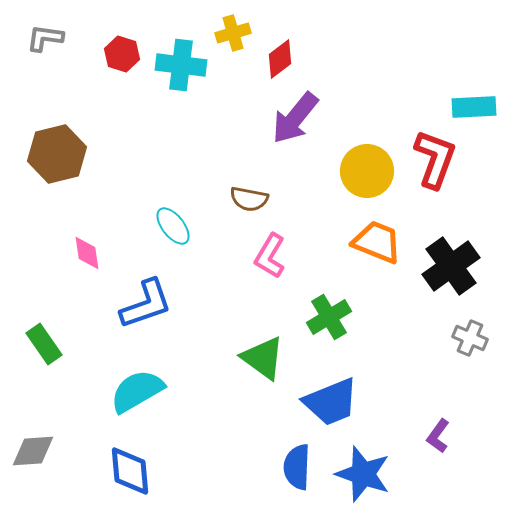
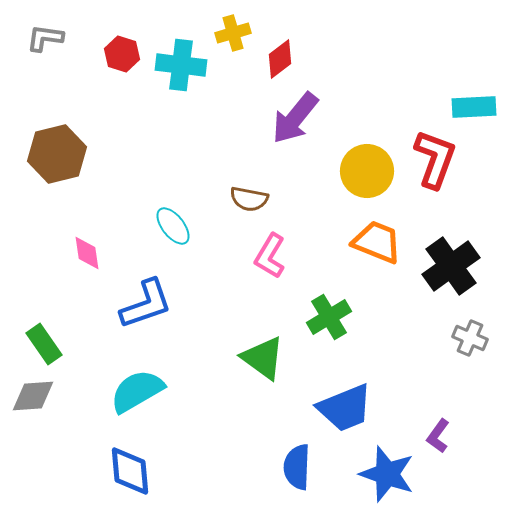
blue trapezoid: moved 14 px right, 6 px down
gray diamond: moved 55 px up
blue star: moved 24 px right
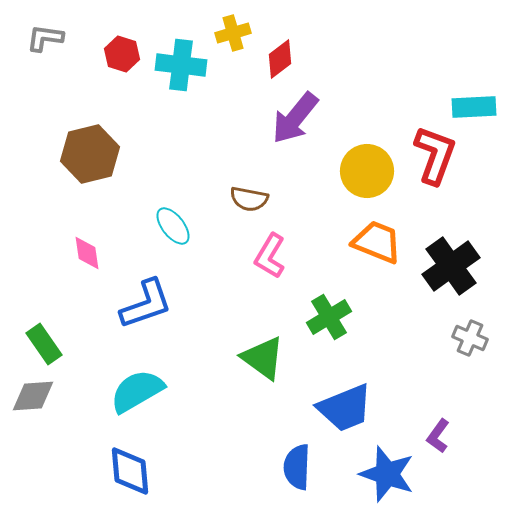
brown hexagon: moved 33 px right
red L-shape: moved 4 px up
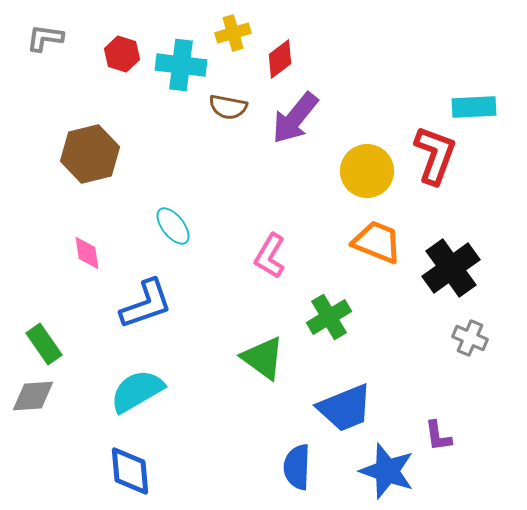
brown semicircle: moved 21 px left, 92 px up
black cross: moved 2 px down
purple L-shape: rotated 44 degrees counterclockwise
blue star: moved 3 px up
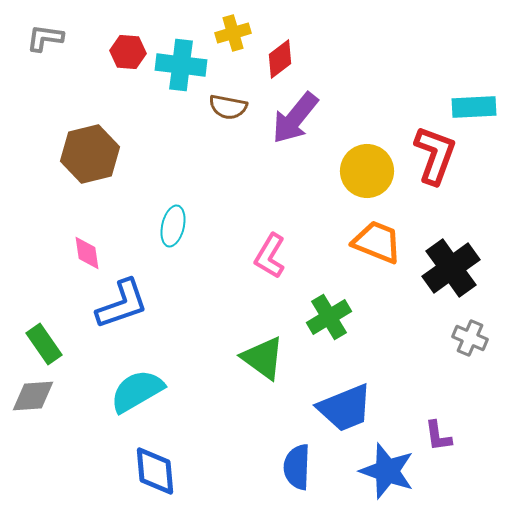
red hexagon: moved 6 px right, 2 px up; rotated 12 degrees counterclockwise
cyan ellipse: rotated 51 degrees clockwise
blue L-shape: moved 24 px left
blue diamond: moved 25 px right
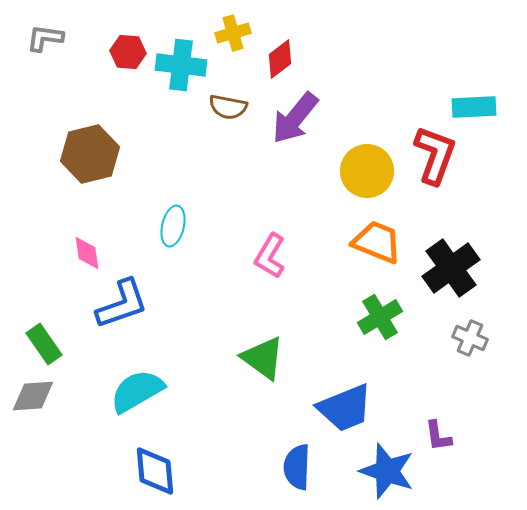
green cross: moved 51 px right
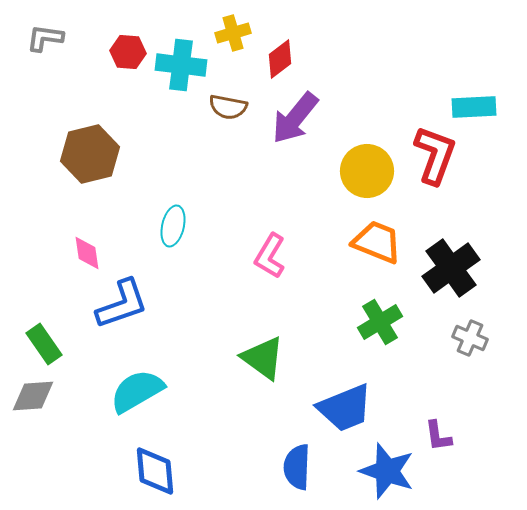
green cross: moved 5 px down
